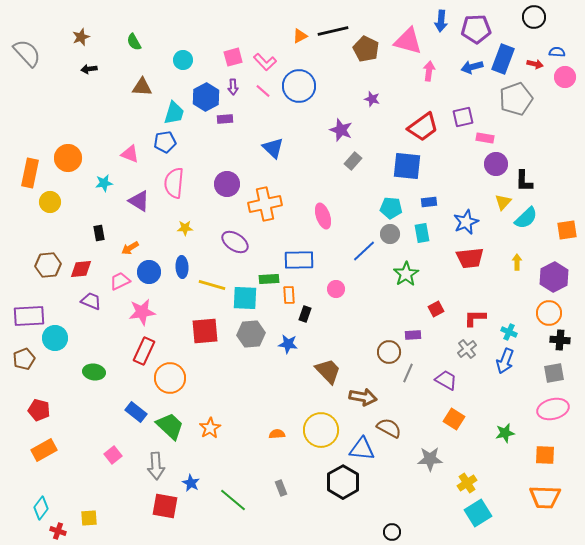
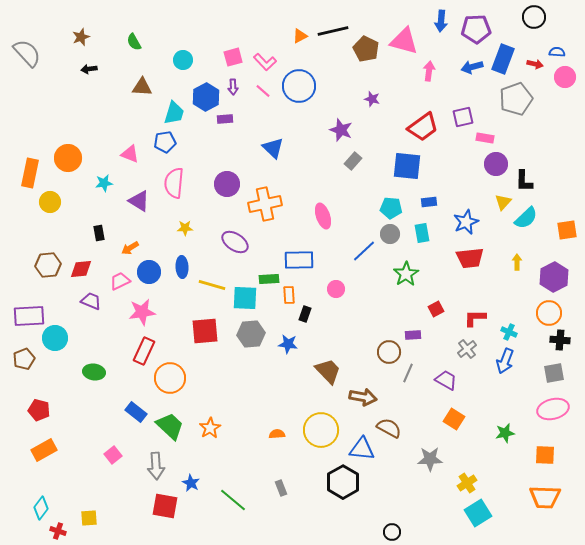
pink triangle at (408, 41): moved 4 px left
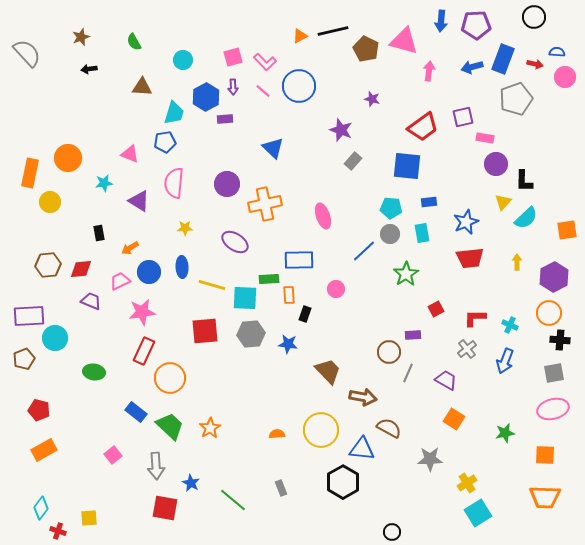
purple pentagon at (476, 29): moved 4 px up
cyan cross at (509, 332): moved 1 px right, 7 px up
red square at (165, 506): moved 2 px down
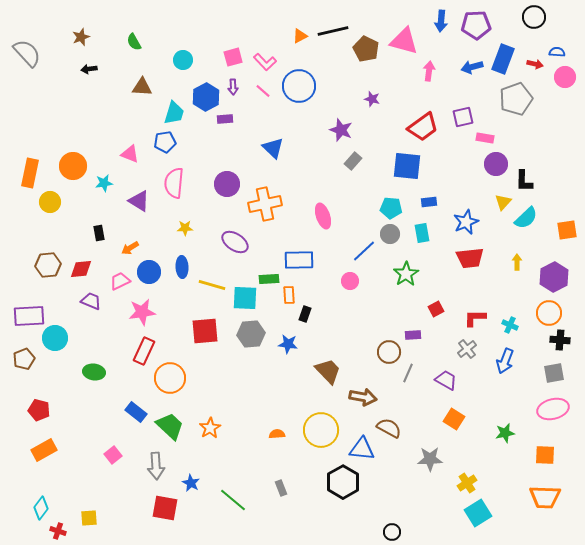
orange circle at (68, 158): moved 5 px right, 8 px down
pink circle at (336, 289): moved 14 px right, 8 px up
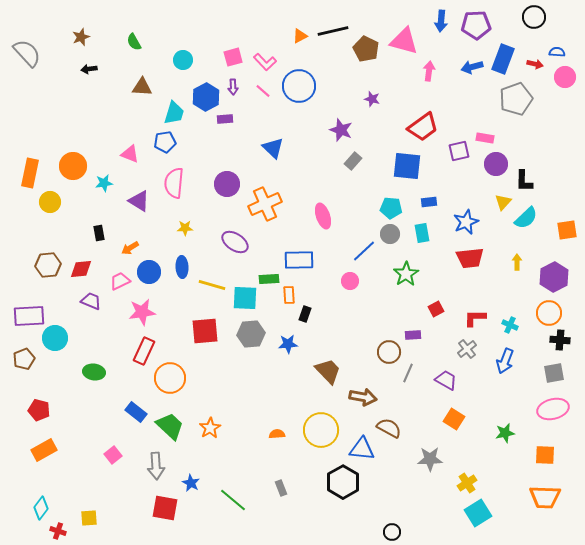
purple square at (463, 117): moved 4 px left, 34 px down
orange cross at (265, 204): rotated 12 degrees counterclockwise
blue star at (288, 344): rotated 12 degrees counterclockwise
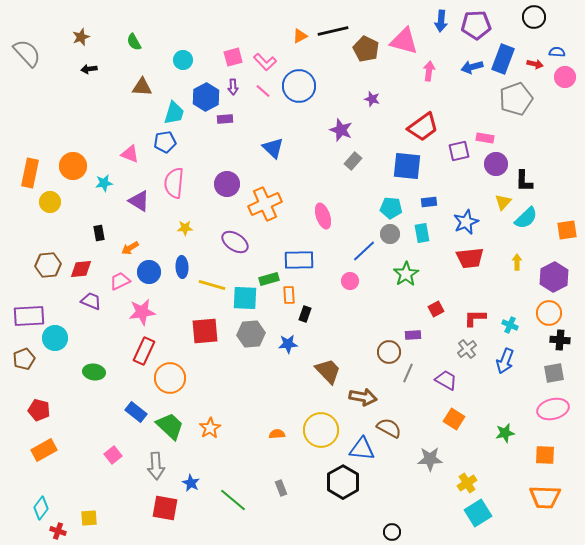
green rectangle at (269, 279): rotated 12 degrees counterclockwise
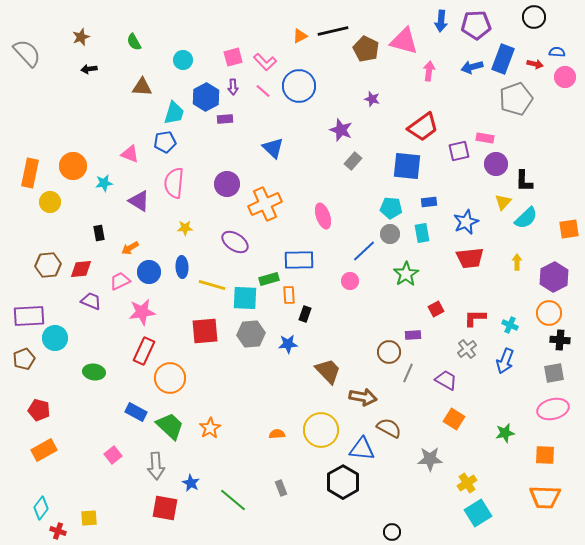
orange square at (567, 230): moved 2 px right, 1 px up
blue rectangle at (136, 412): rotated 10 degrees counterclockwise
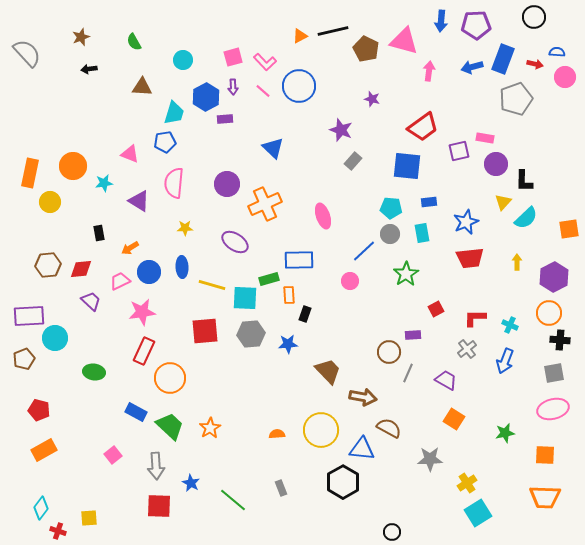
purple trapezoid at (91, 301): rotated 20 degrees clockwise
red square at (165, 508): moved 6 px left, 2 px up; rotated 8 degrees counterclockwise
